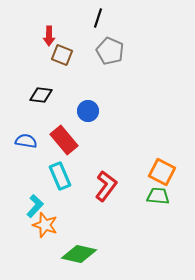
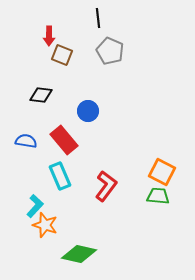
black line: rotated 24 degrees counterclockwise
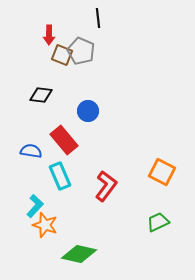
red arrow: moved 1 px up
gray pentagon: moved 29 px left
blue semicircle: moved 5 px right, 10 px down
green trapezoid: moved 26 px down; rotated 30 degrees counterclockwise
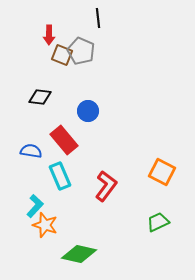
black diamond: moved 1 px left, 2 px down
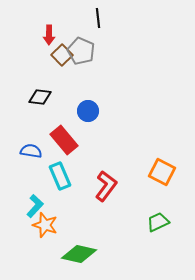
brown square: rotated 25 degrees clockwise
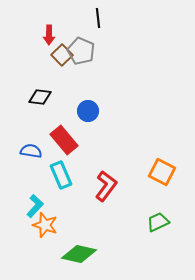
cyan rectangle: moved 1 px right, 1 px up
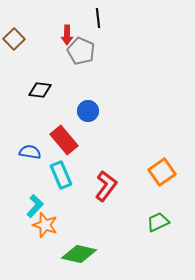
red arrow: moved 18 px right
brown square: moved 48 px left, 16 px up
black diamond: moved 7 px up
blue semicircle: moved 1 px left, 1 px down
orange square: rotated 28 degrees clockwise
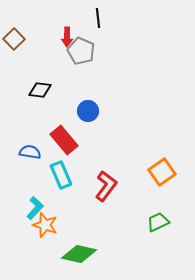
red arrow: moved 2 px down
cyan L-shape: moved 2 px down
